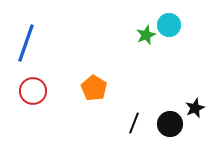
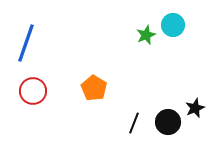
cyan circle: moved 4 px right
black circle: moved 2 px left, 2 px up
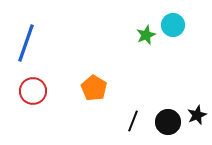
black star: moved 2 px right, 7 px down
black line: moved 1 px left, 2 px up
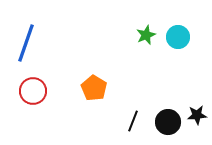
cyan circle: moved 5 px right, 12 px down
black star: rotated 18 degrees clockwise
